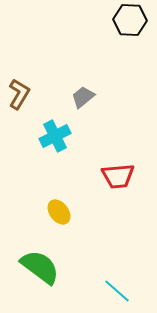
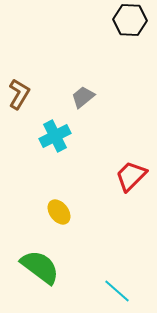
red trapezoid: moved 13 px right; rotated 140 degrees clockwise
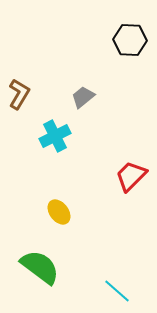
black hexagon: moved 20 px down
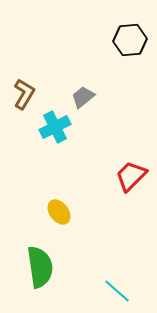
black hexagon: rotated 8 degrees counterclockwise
brown L-shape: moved 5 px right
cyan cross: moved 9 px up
green semicircle: rotated 45 degrees clockwise
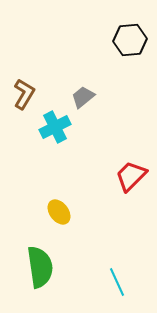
cyan line: moved 9 px up; rotated 24 degrees clockwise
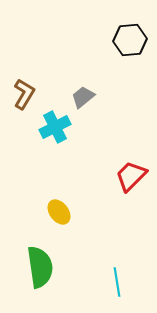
cyan line: rotated 16 degrees clockwise
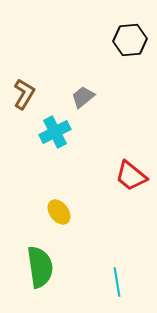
cyan cross: moved 5 px down
red trapezoid: rotated 96 degrees counterclockwise
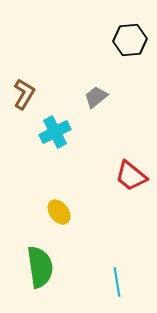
gray trapezoid: moved 13 px right
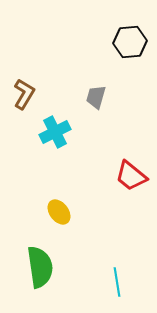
black hexagon: moved 2 px down
gray trapezoid: rotated 35 degrees counterclockwise
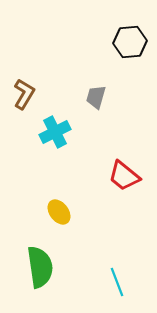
red trapezoid: moved 7 px left
cyan line: rotated 12 degrees counterclockwise
